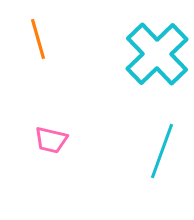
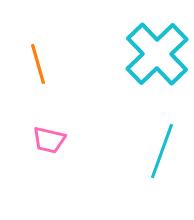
orange line: moved 25 px down
pink trapezoid: moved 2 px left
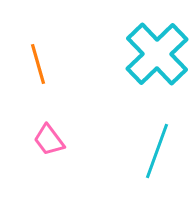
pink trapezoid: rotated 40 degrees clockwise
cyan line: moved 5 px left
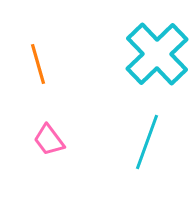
cyan line: moved 10 px left, 9 px up
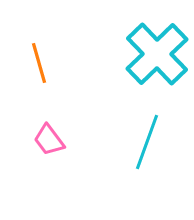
orange line: moved 1 px right, 1 px up
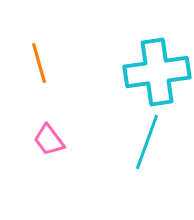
cyan cross: moved 18 px down; rotated 36 degrees clockwise
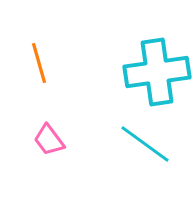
cyan line: moved 2 px left, 2 px down; rotated 74 degrees counterclockwise
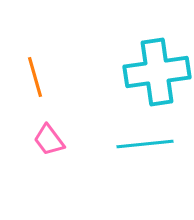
orange line: moved 4 px left, 14 px down
cyan line: rotated 42 degrees counterclockwise
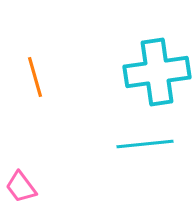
pink trapezoid: moved 28 px left, 47 px down
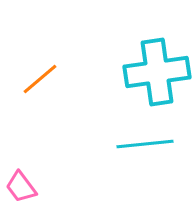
orange line: moved 5 px right, 2 px down; rotated 66 degrees clockwise
